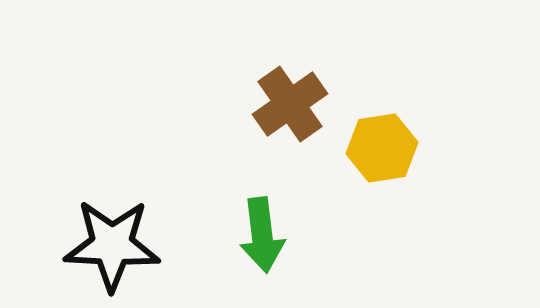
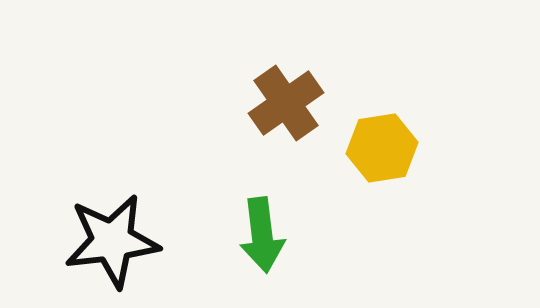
brown cross: moved 4 px left, 1 px up
black star: moved 4 px up; rotated 10 degrees counterclockwise
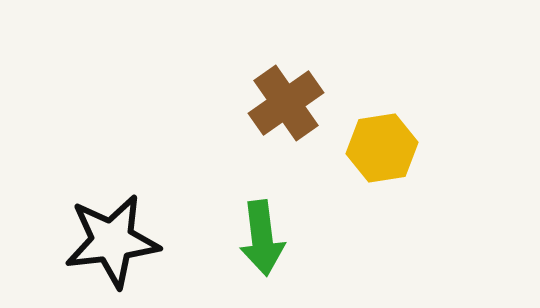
green arrow: moved 3 px down
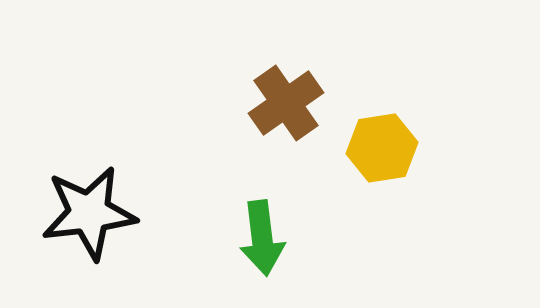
black star: moved 23 px left, 28 px up
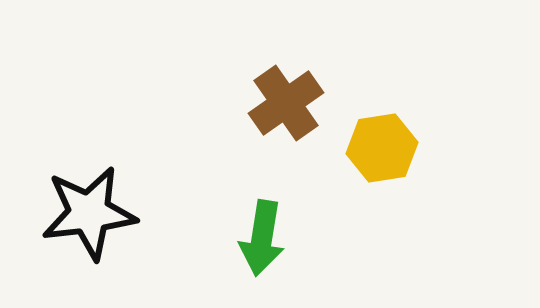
green arrow: rotated 16 degrees clockwise
